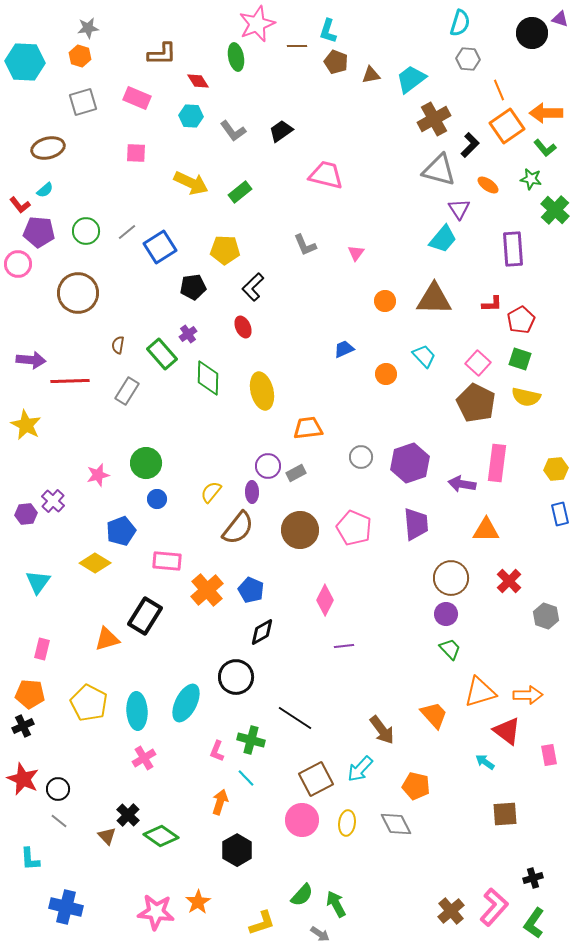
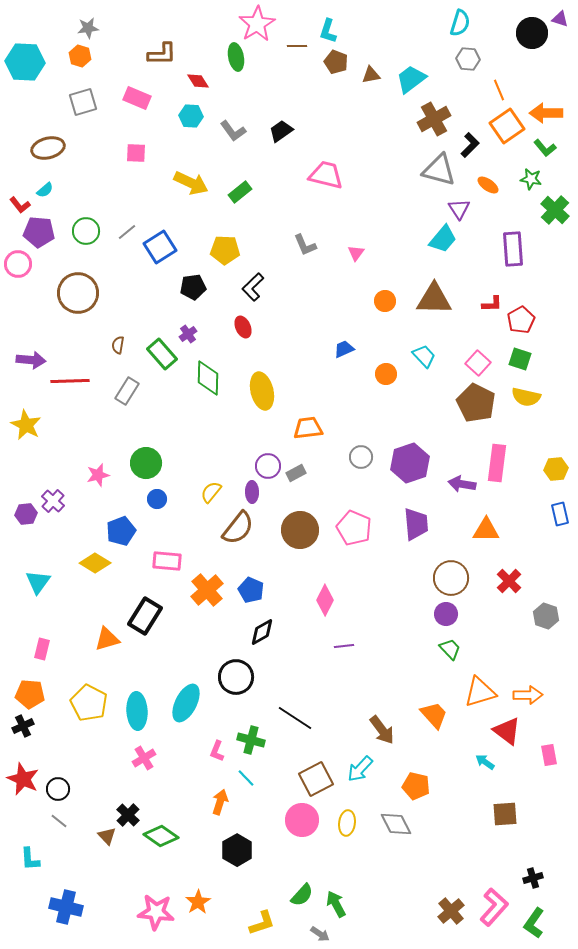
pink star at (257, 24): rotated 9 degrees counterclockwise
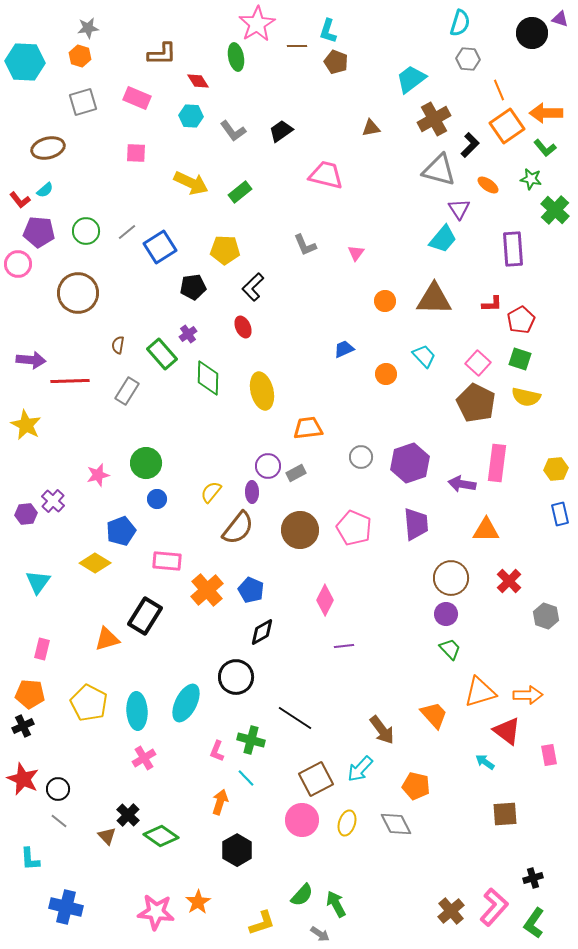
brown triangle at (371, 75): moved 53 px down
red L-shape at (20, 205): moved 5 px up
yellow ellipse at (347, 823): rotated 10 degrees clockwise
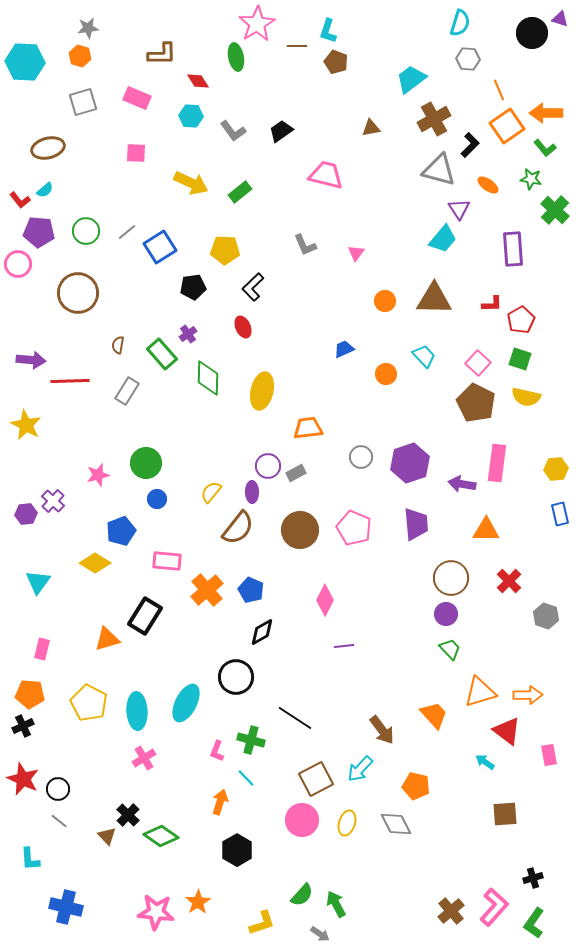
yellow ellipse at (262, 391): rotated 27 degrees clockwise
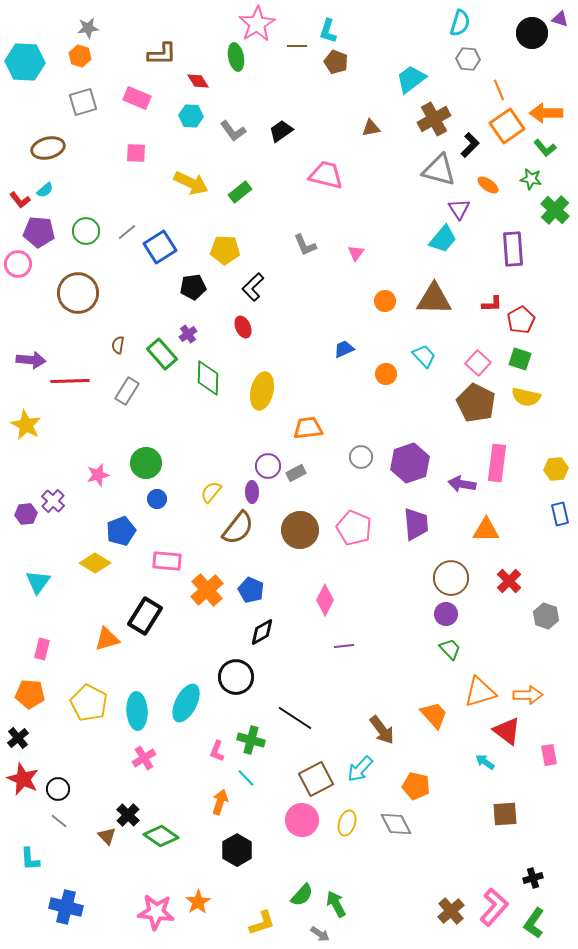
black cross at (23, 726): moved 5 px left, 12 px down; rotated 15 degrees counterclockwise
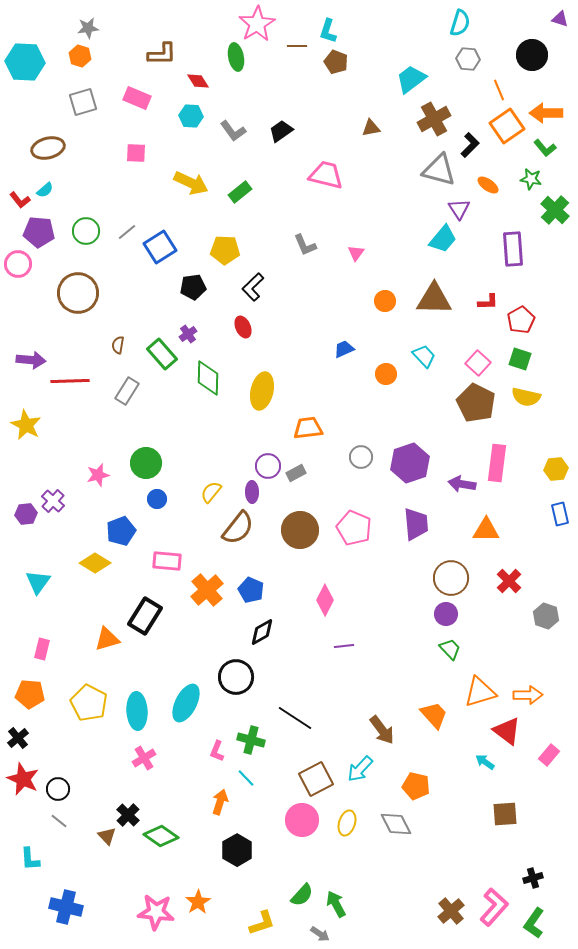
black circle at (532, 33): moved 22 px down
red L-shape at (492, 304): moved 4 px left, 2 px up
pink rectangle at (549, 755): rotated 50 degrees clockwise
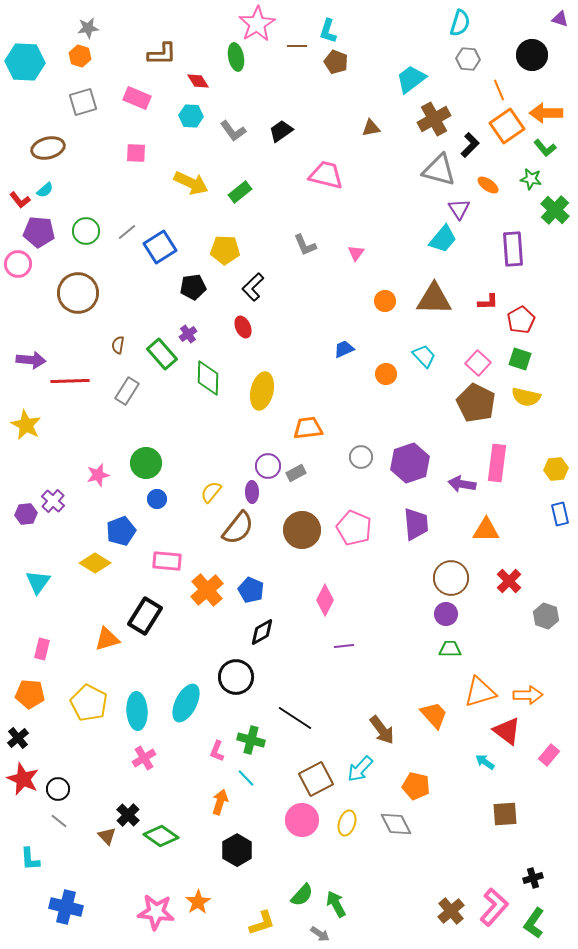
brown circle at (300, 530): moved 2 px right
green trapezoid at (450, 649): rotated 45 degrees counterclockwise
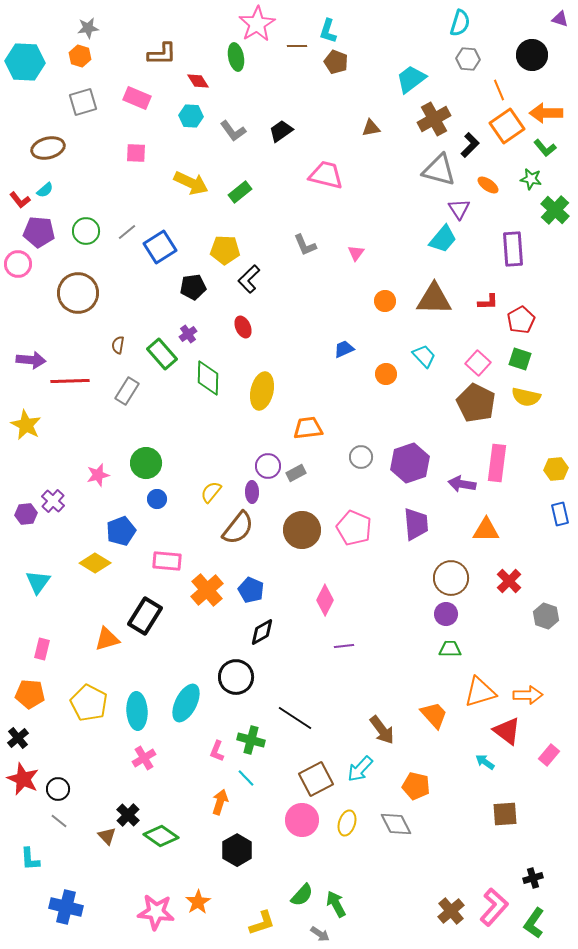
black L-shape at (253, 287): moved 4 px left, 8 px up
